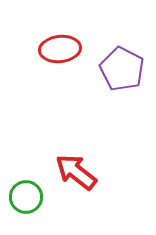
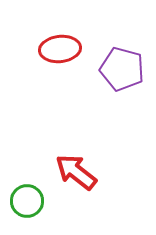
purple pentagon: rotated 12 degrees counterclockwise
green circle: moved 1 px right, 4 px down
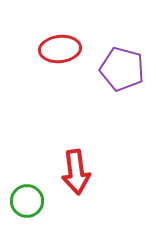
red arrow: rotated 135 degrees counterclockwise
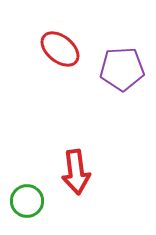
red ellipse: rotated 45 degrees clockwise
purple pentagon: rotated 18 degrees counterclockwise
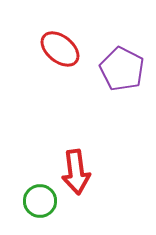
purple pentagon: rotated 30 degrees clockwise
green circle: moved 13 px right
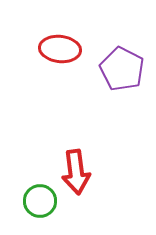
red ellipse: rotated 33 degrees counterclockwise
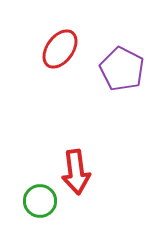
red ellipse: rotated 60 degrees counterclockwise
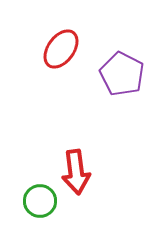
red ellipse: moved 1 px right
purple pentagon: moved 5 px down
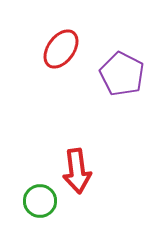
red arrow: moved 1 px right, 1 px up
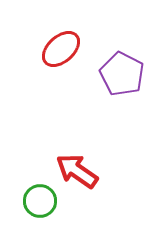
red ellipse: rotated 12 degrees clockwise
red arrow: rotated 132 degrees clockwise
